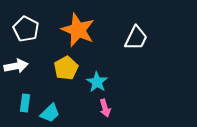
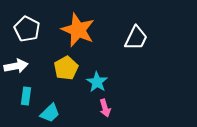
white pentagon: moved 1 px right
cyan rectangle: moved 1 px right, 7 px up
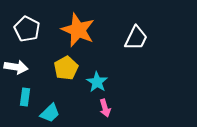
white arrow: moved 1 px down; rotated 20 degrees clockwise
cyan rectangle: moved 1 px left, 1 px down
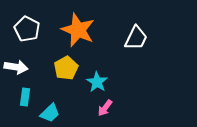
pink arrow: rotated 54 degrees clockwise
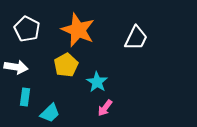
yellow pentagon: moved 3 px up
